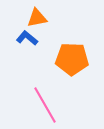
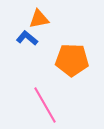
orange triangle: moved 2 px right, 1 px down
orange pentagon: moved 1 px down
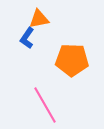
blue L-shape: rotated 95 degrees counterclockwise
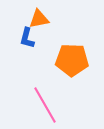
blue L-shape: rotated 20 degrees counterclockwise
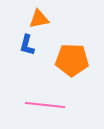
blue L-shape: moved 7 px down
pink line: rotated 54 degrees counterclockwise
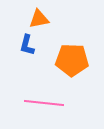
pink line: moved 1 px left, 2 px up
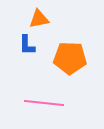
blue L-shape: rotated 15 degrees counterclockwise
orange pentagon: moved 2 px left, 2 px up
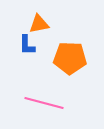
orange triangle: moved 5 px down
pink line: rotated 9 degrees clockwise
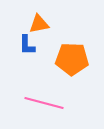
orange pentagon: moved 2 px right, 1 px down
